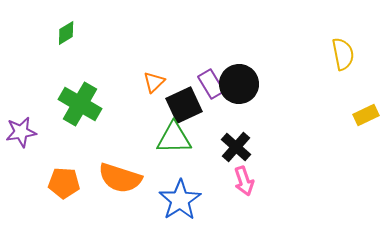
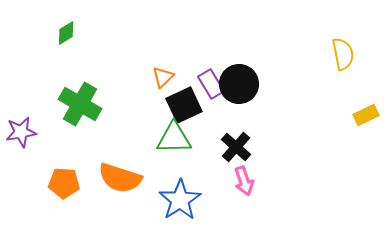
orange triangle: moved 9 px right, 5 px up
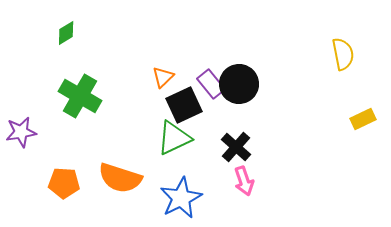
purple rectangle: rotated 8 degrees counterclockwise
green cross: moved 8 px up
yellow rectangle: moved 3 px left, 4 px down
green triangle: rotated 24 degrees counterclockwise
blue star: moved 1 px right, 2 px up; rotated 6 degrees clockwise
